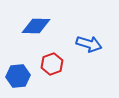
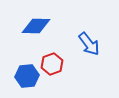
blue arrow: rotated 35 degrees clockwise
blue hexagon: moved 9 px right
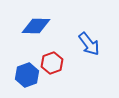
red hexagon: moved 1 px up
blue hexagon: moved 1 px up; rotated 15 degrees counterclockwise
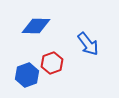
blue arrow: moved 1 px left
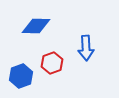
blue arrow: moved 2 px left, 4 px down; rotated 35 degrees clockwise
blue hexagon: moved 6 px left, 1 px down
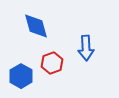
blue diamond: rotated 72 degrees clockwise
blue hexagon: rotated 10 degrees counterclockwise
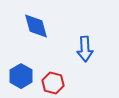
blue arrow: moved 1 px left, 1 px down
red hexagon: moved 1 px right, 20 px down; rotated 25 degrees counterclockwise
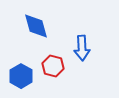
blue arrow: moved 3 px left, 1 px up
red hexagon: moved 17 px up
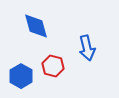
blue arrow: moved 5 px right; rotated 10 degrees counterclockwise
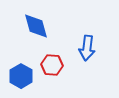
blue arrow: rotated 20 degrees clockwise
red hexagon: moved 1 px left, 1 px up; rotated 10 degrees counterclockwise
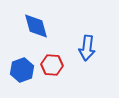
blue hexagon: moved 1 px right, 6 px up; rotated 10 degrees clockwise
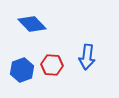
blue diamond: moved 4 px left, 2 px up; rotated 28 degrees counterclockwise
blue arrow: moved 9 px down
